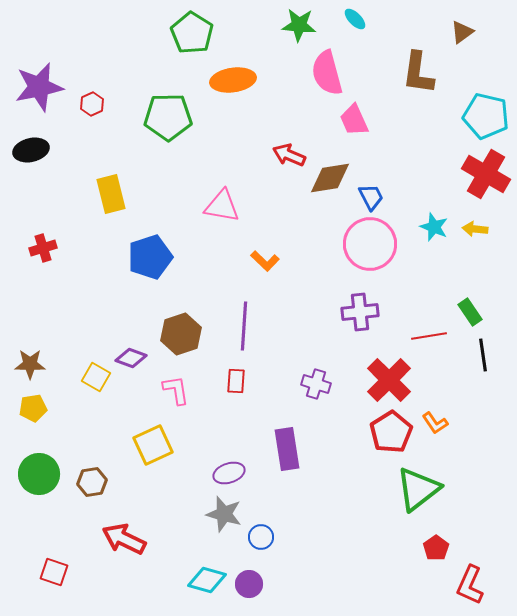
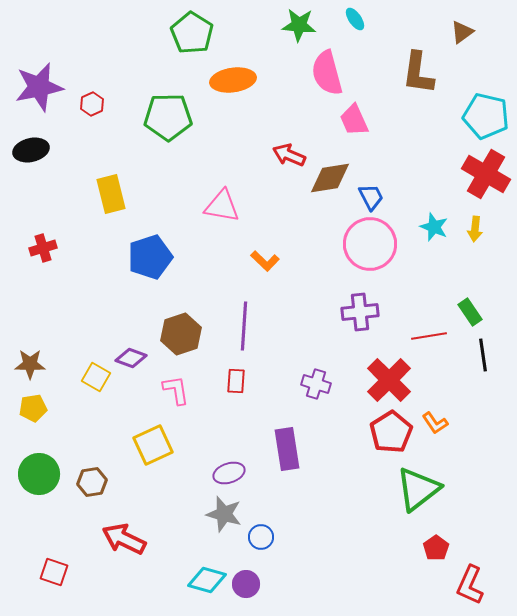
cyan ellipse at (355, 19): rotated 10 degrees clockwise
yellow arrow at (475, 229): rotated 90 degrees counterclockwise
purple circle at (249, 584): moved 3 px left
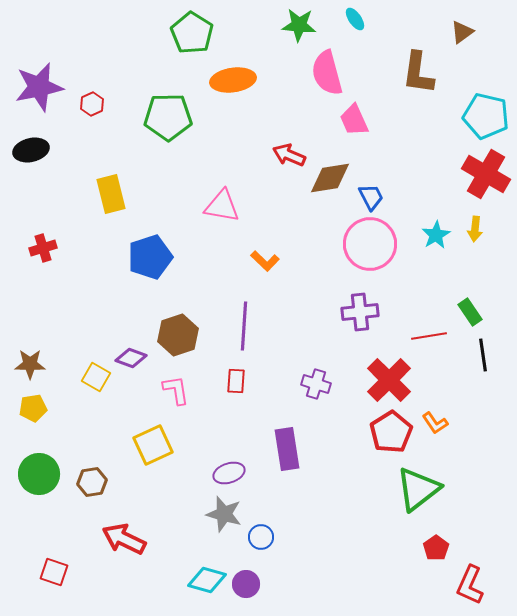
cyan star at (434, 227): moved 2 px right, 8 px down; rotated 20 degrees clockwise
brown hexagon at (181, 334): moved 3 px left, 1 px down
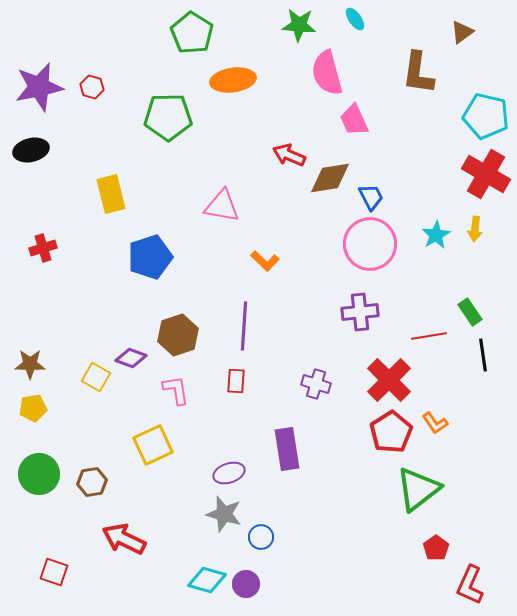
red hexagon at (92, 104): moved 17 px up; rotated 20 degrees counterclockwise
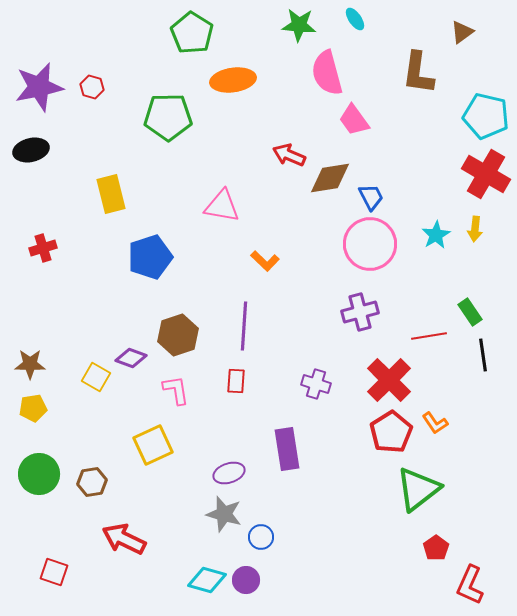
pink trapezoid at (354, 120): rotated 12 degrees counterclockwise
purple cross at (360, 312): rotated 9 degrees counterclockwise
purple circle at (246, 584): moved 4 px up
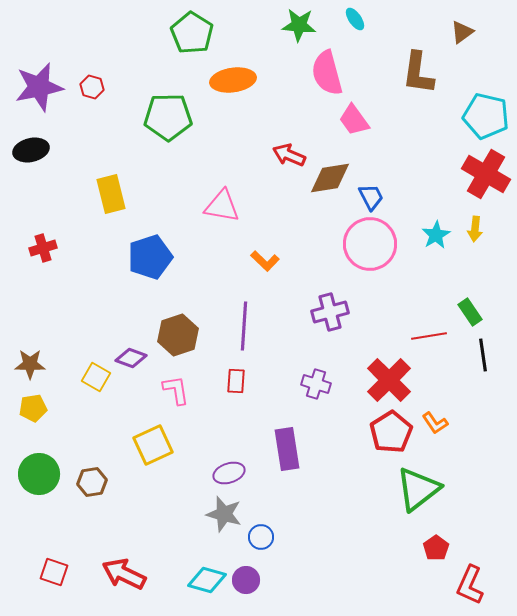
purple cross at (360, 312): moved 30 px left
red arrow at (124, 539): moved 35 px down
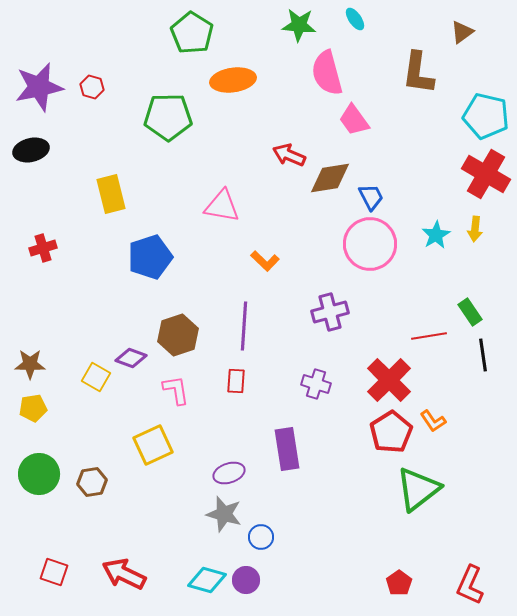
orange L-shape at (435, 423): moved 2 px left, 2 px up
red pentagon at (436, 548): moved 37 px left, 35 px down
